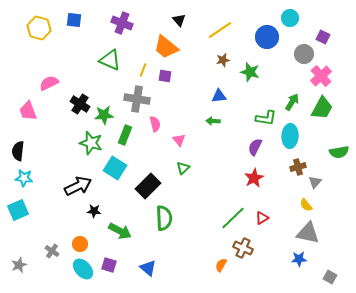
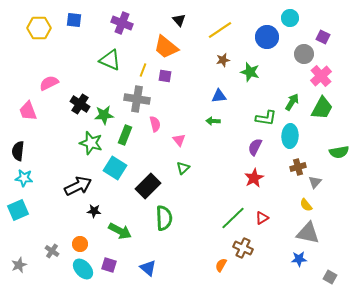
yellow hexagon at (39, 28): rotated 15 degrees counterclockwise
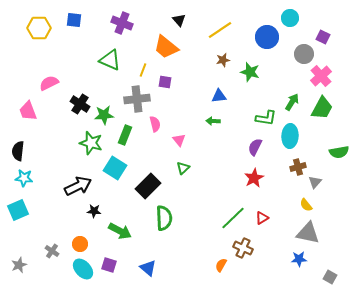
purple square at (165, 76): moved 6 px down
gray cross at (137, 99): rotated 15 degrees counterclockwise
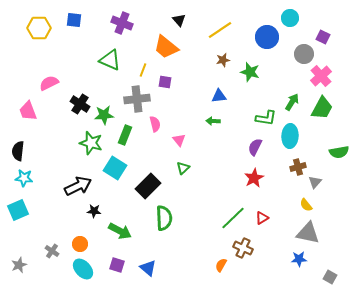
purple square at (109, 265): moved 8 px right
